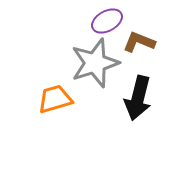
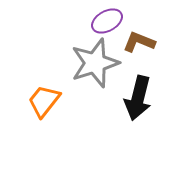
orange trapezoid: moved 11 px left, 2 px down; rotated 36 degrees counterclockwise
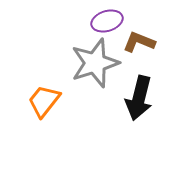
purple ellipse: rotated 12 degrees clockwise
black arrow: moved 1 px right
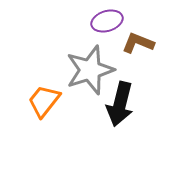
brown L-shape: moved 1 px left, 1 px down
gray star: moved 5 px left, 7 px down
black arrow: moved 19 px left, 6 px down
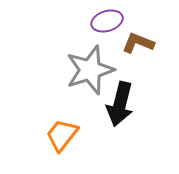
orange trapezoid: moved 18 px right, 34 px down
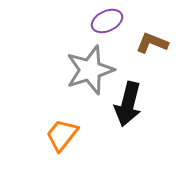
purple ellipse: rotated 8 degrees counterclockwise
brown L-shape: moved 14 px right
black arrow: moved 8 px right
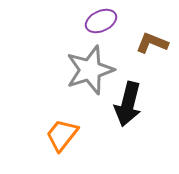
purple ellipse: moved 6 px left
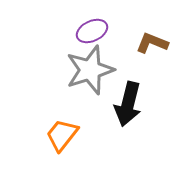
purple ellipse: moved 9 px left, 10 px down
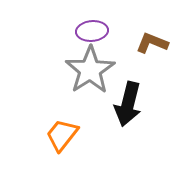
purple ellipse: rotated 20 degrees clockwise
gray star: rotated 15 degrees counterclockwise
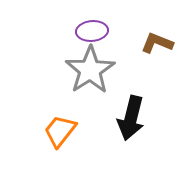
brown L-shape: moved 5 px right
black arrow: moved 3 px right, 14 px down
orange trapezoid: moved 2 px left, 4 px up
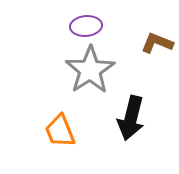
purple ellipse: moved 6 px left, 5 px up
orange trapezoid: rotated 60 degrees counterclockwise
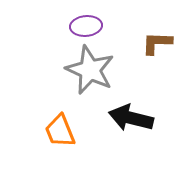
brown L-shape: rotated 20 degrees counterclockwise
gray star: rotated 15 degrees counterclockwise
black arrow: rotated 90 degrees clockwise
